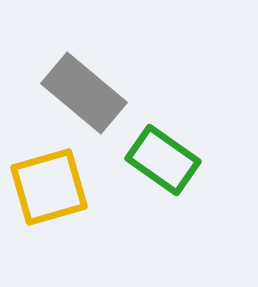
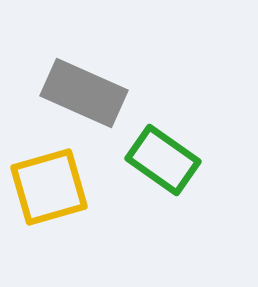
gray rectangle: rotated 16 degrees counterclockwise
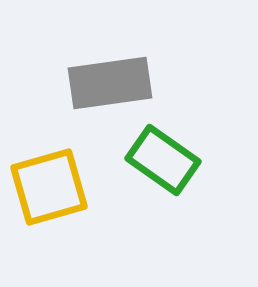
gray rectangle: moved 26 px right, 10 px up; rotated 32 degrees counterclockwise
